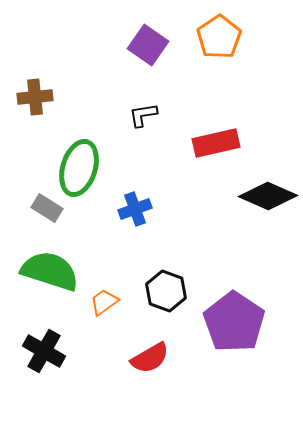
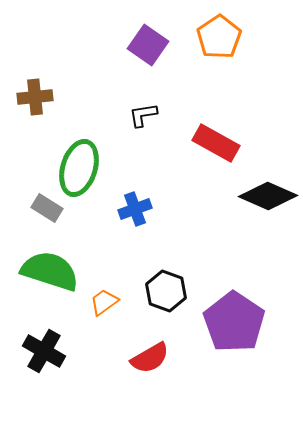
red rectangle: rotated 42 degrees clockwise
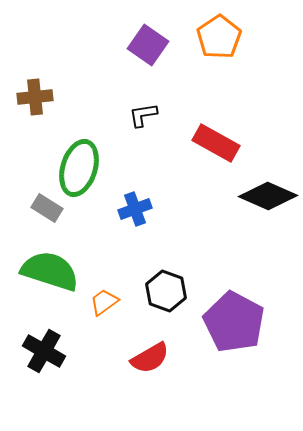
purple pentagon: rotated 6 degrees counterclockwise
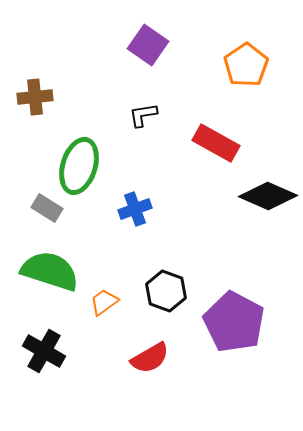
orange pentagon: moved 27 px right, 28 px down
green ellipse: moved 2 px up
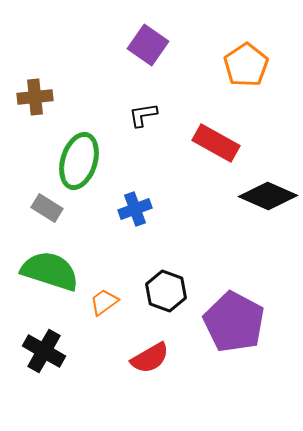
green ellipse: moved 5 px up
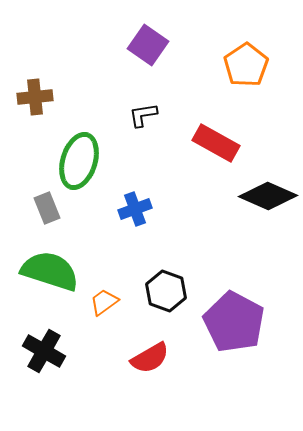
gray rectangle: rotated 36 degrees clockwise
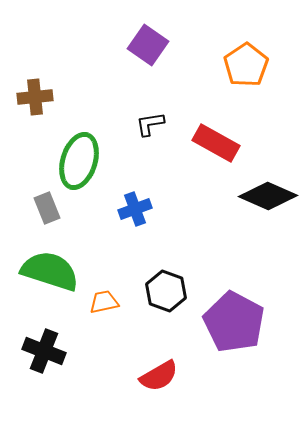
black L-shape: moved 7 px right, 9 px down
orange trapezoid: rotated 24 degrees clockwise
black cross: rotated 9 degrees counterclockwise
red semicircle: moved 9 px right, 18 px down
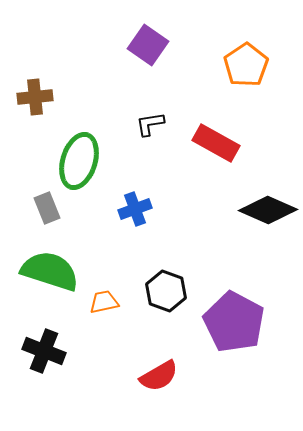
black diamond: moved 14 px down
